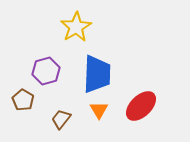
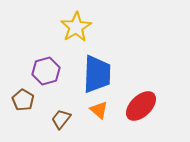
orange triangle: rotated 18 degrees counterclockwise
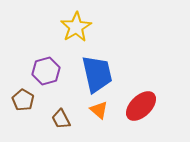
blue trapezoid: rotated 15 degrees counterclockwise
brown trapezoid: rotated 65 degrees counterclockwise
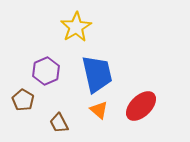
purple hexagon: rotated 8 degrees counterclockwise
brown trapezoid: moved 2 px left, 4 px down
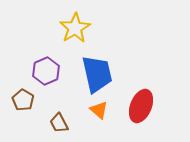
yellow star: moved 1 px left, 1 px down
red ellipse: rotated 24 degrees counterclockwise
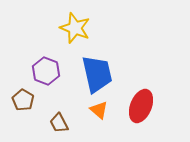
yellow star: rotated 20 degrees counterclockwise
purple hexagon: rotated 16 degrees counterclockwise
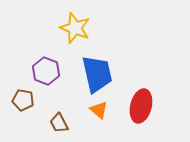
brown pentagon: rotated 20 degrees counterclockwise
red ellipse: rotated 8 degrees counterclockwise
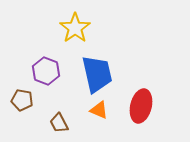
yellow star: rotated 16 degrees clockwise
brown pentagon: moved 1 px left
orange triangle: rotated 18 degrees counterclockwise
